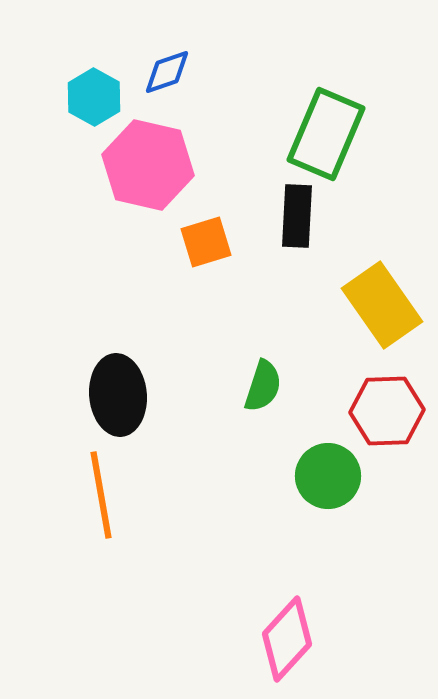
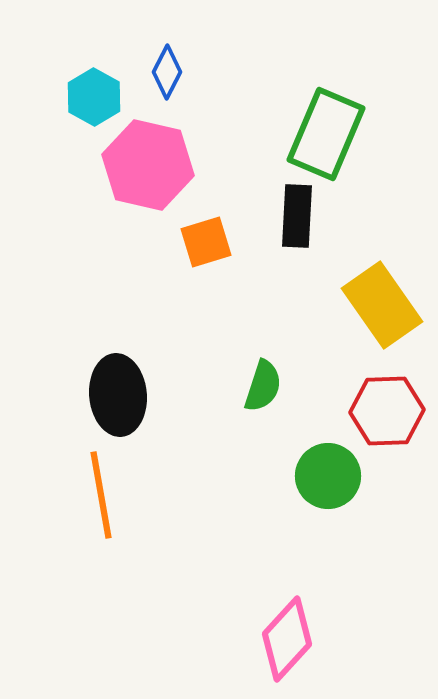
blue diamond: rotated 44 degrees counterclockwise
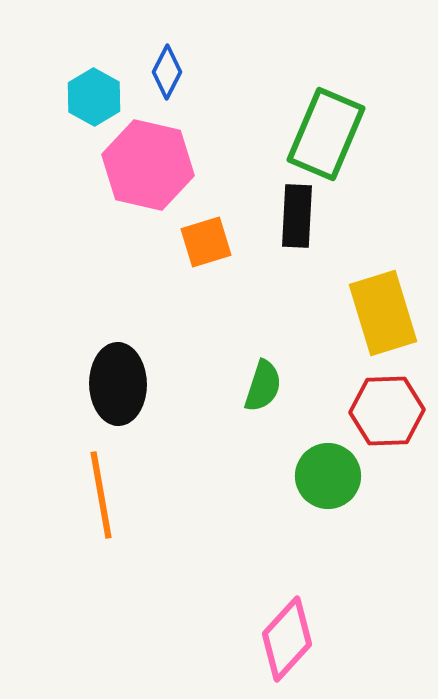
yellow rectangle: moved 1 px right, 8 px down; rotated 18 degrees clockwise
black ellipse: moved 11 px up; rotated 4 degrees clockwise
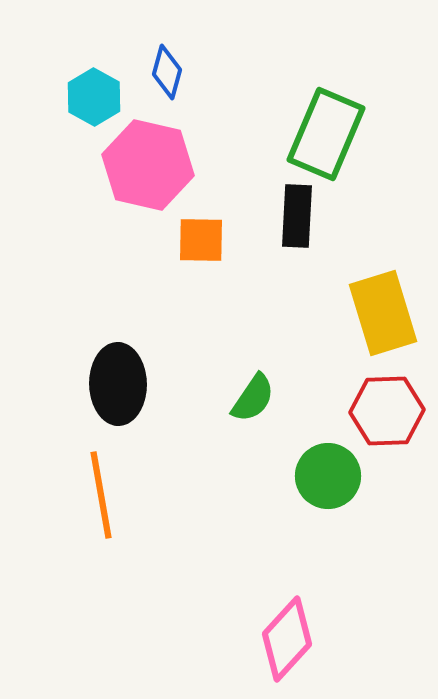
blue diamond: rotated 12 degrees counterclockwise
orange square: moved 5 px left, 2 px up; rotated 18 degrees clockwise
green semicircle: moved 10 px left, 12 px down; rotated 16 degrees clockwise
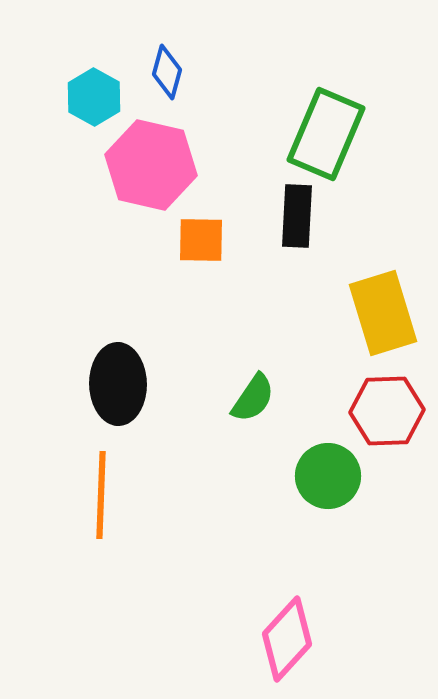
pink hexagon: moved 3 px right
orange line: rotated 12 degrees clockwise
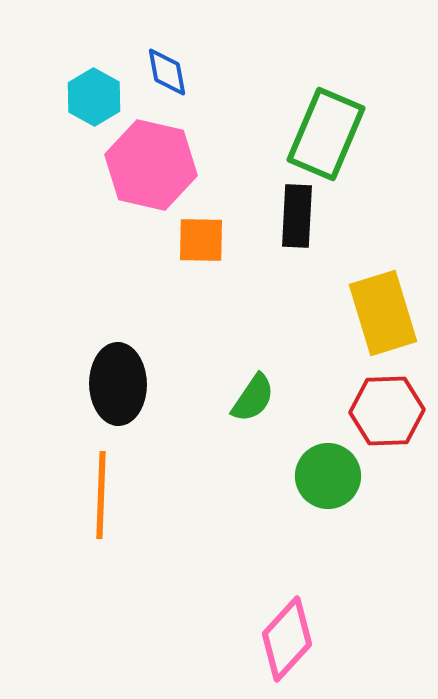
blue diamond: rotated 26 degrees counterclockwise
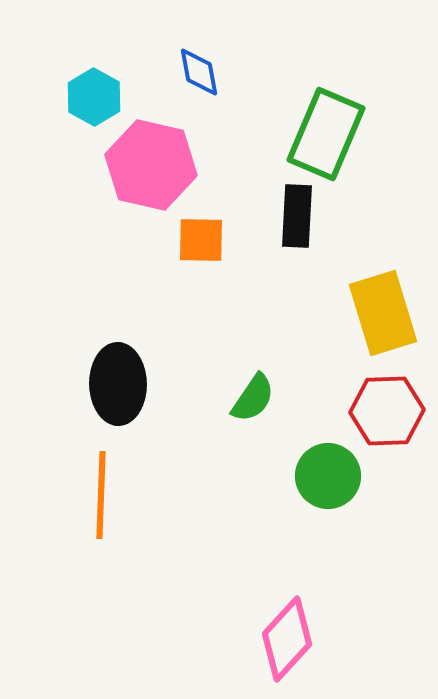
blue diamond: moved 32 px right
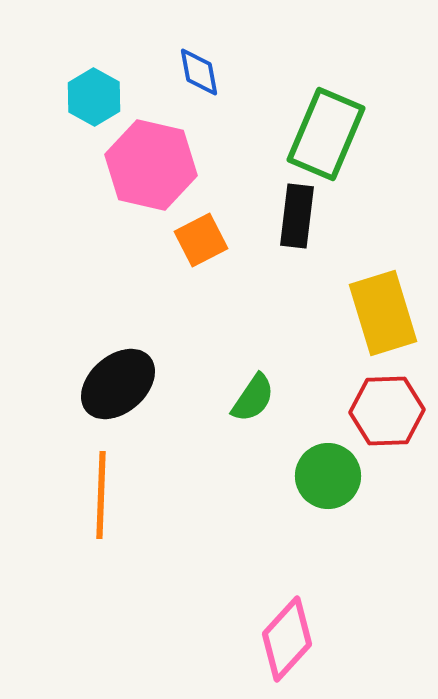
black rectangle: rotated 4 degrees clockwise
orange square: rotated 28 degrees counterclockwise
black ellipse: rotated 50 degrees clockwise
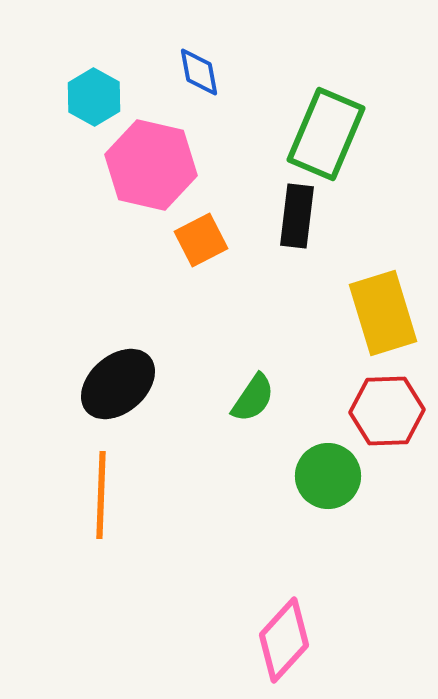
pink diamond: moved 3 px left, 1 px down
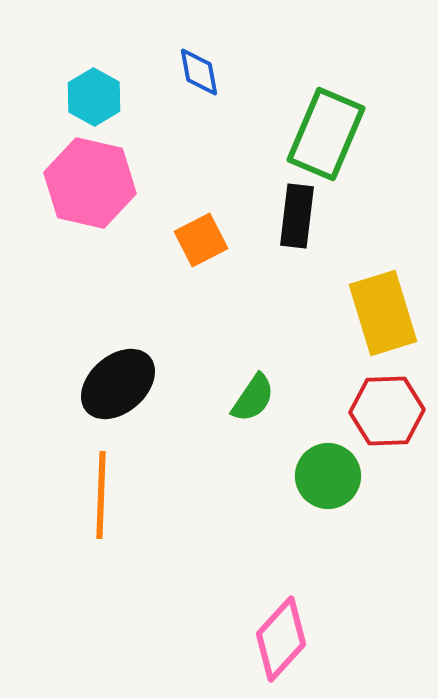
pink hexagon: moved 61 px left, 18 px down
pink diamond: moved 3 px left, 1 px up
